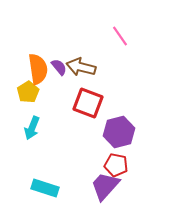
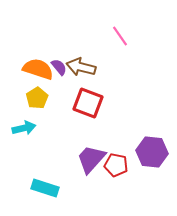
orange semicircle: rotated 64 degrees counterclockwise
yellow pentagon: moved 9 px right, 6 px down
cyan arrow: moved 8 px left; rotated 125 degrees counterclockwise
purple hexagon: moved 33 px right, 20 px down; rotated 20 degrees clockwise
purple trapezoid: moved 14 px left, 27 px up
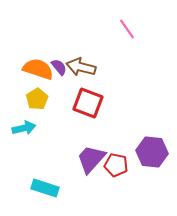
pink line: moved 7 px right, 7 px up
yellow pentagon: moved 1 px down
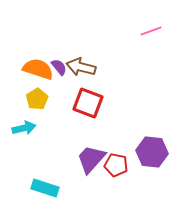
pink line: moved 24 px right, 2 px down; rotated 75 degrees counterclockwise
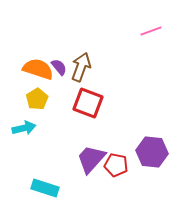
brown arrow: rotated 96 degrees clockwise
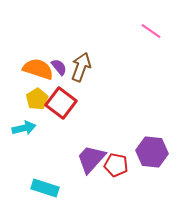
pink line: rotated 55 degrees clockwise
red square: moved 27 px left; rotated 16 degrees clockwise
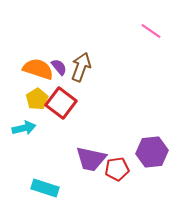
purple hexagon: rotated 12 degrees counterclockwise
purple trapezoid: rotated 120 degrees counterclockwise
red pentagon: moved 1 px right, 4 px down; rotated 20 degrees counterclockwise
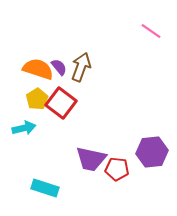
red pentagon: rotated 15 degrees clockwise
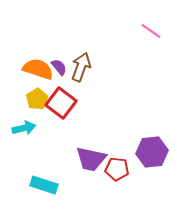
cyan rectangle: moved 1 px left, 3 px up
